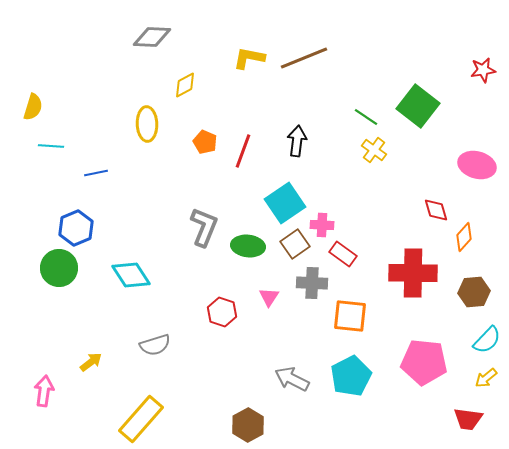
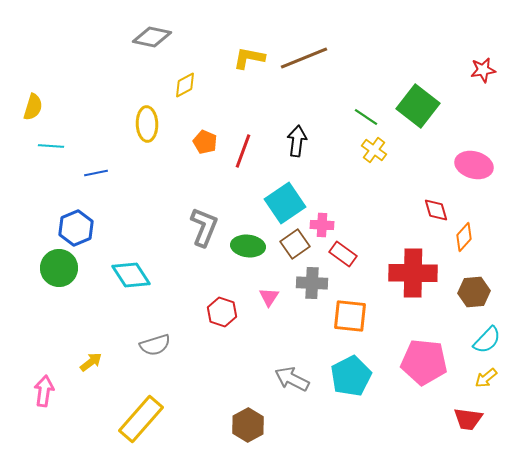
gray diamond at (152, 37): rotated 9 degrees clockwise
pink ellipse at (477, 165): moved 3 px left
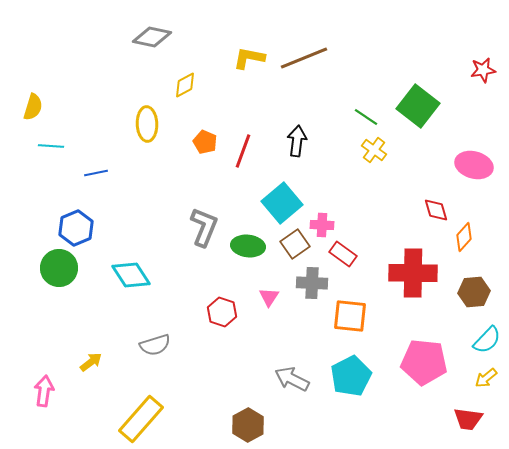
cyan square at (285, 203): moved 3 px left; rotated 6 degrees counterclockwise
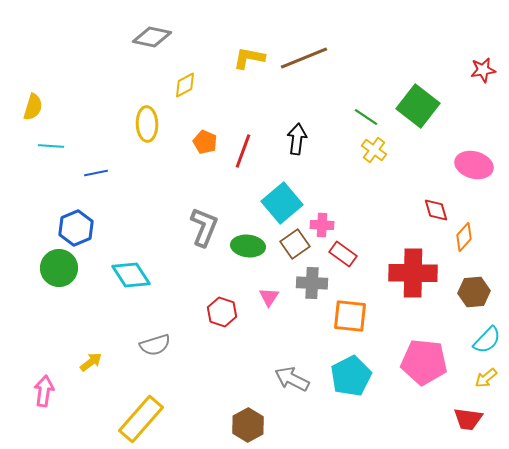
black arrow at (297, 141): moved 2 px up
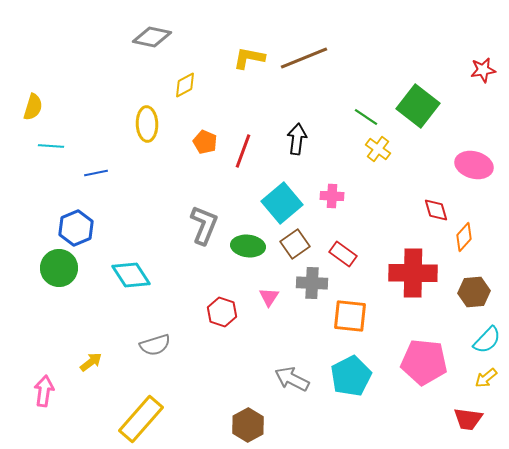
yellow cross at (374, 150): moved 4 px right, 1 px up
pink cross at (322, 225): moved 10 px right, 29 px up
gray L-shape at (204, 227): moved 2 px up
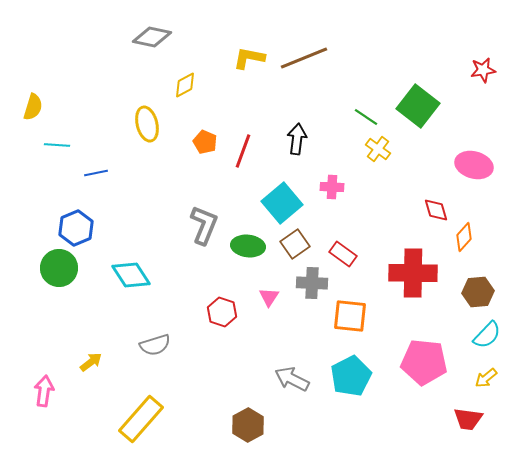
yellow ellipse at (147, 124): rotated 12 degrees counterclockwise
cyan line at (51, 146): moved 6 px right, 1 px up
pink cross at (332, 196): moved 9 px up
brown hexagon at (474, 292): moved 4 px right
cyan semicircle at (487, 340): moved 5 px up
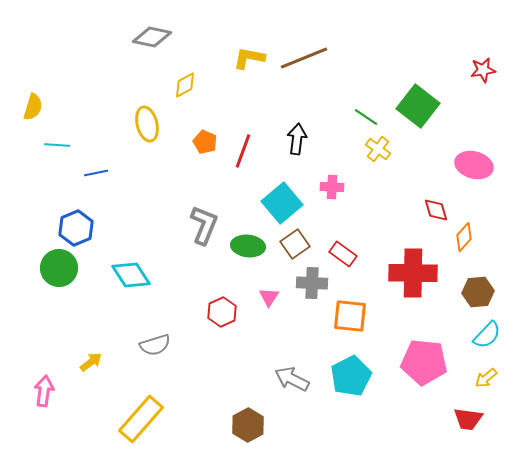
red hexagon at (222, 312): rotated 16 degrees clockwise
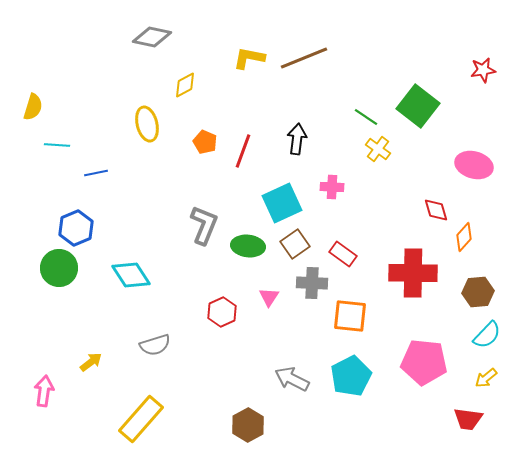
cyan square at (282, 203): rotated 15 degrees clockwise
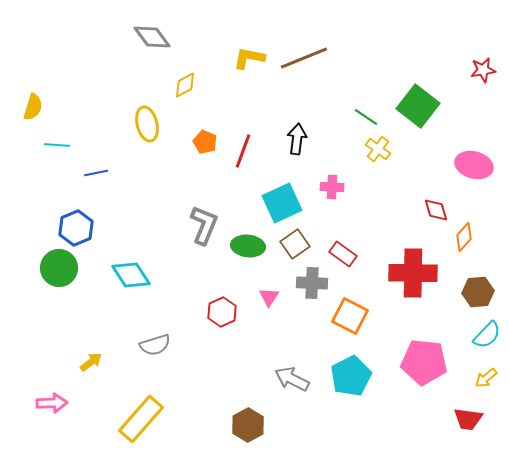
gray diamond at (152, 37): rotated 42 degrees clockwise
orange square at (350, 316): rotated 21 degrees clockwise
pink arrow at (44, 391): moved 8 px right, 12 px down; rotated 80 degrees clockwise
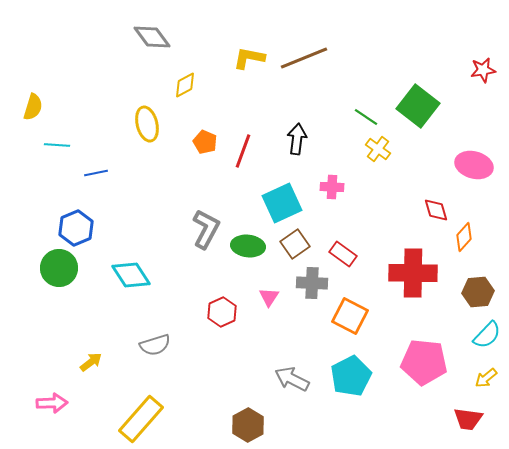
gray L-shape at (204, 225): moved 2 px right, 4 px down; rotated 6 degrees clockwise
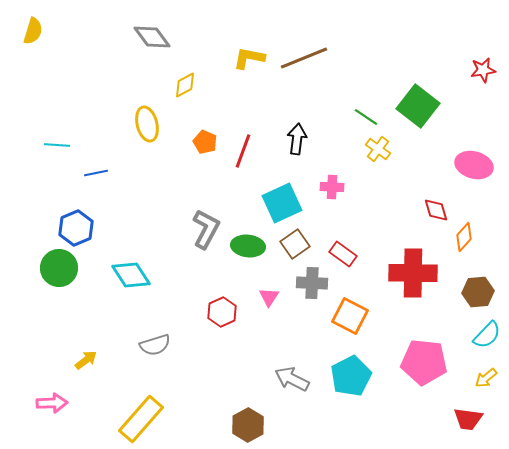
yellow semicircle at (33, 107): moved 76 px up
yellow arrow at (91, 362): moved 5 px left, 2 px up
